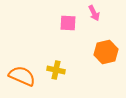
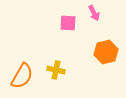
orange semicircle: rotated 96 degrees clockwise
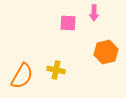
pink arrow: rotated 28 degrees clockwise
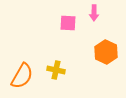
orange hexagon: rotated 20 degrees counterclockwise
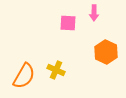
yellow cross: rotated 12 degrees clockwise
orange semicircle: moved 2 px right
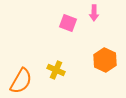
pink square: rotated 18 degrees clockwise
orange hexagon: moved 1 px left, 8 px down
orange semicircle: moved 3 px left, 5 px down
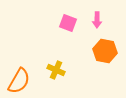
pink arrow: moved 3 px right, 7 px down
orange hexagon: moved 9 px up; rotated 15 degrees counterclockwise
orange semicircle: moved 2 px left
